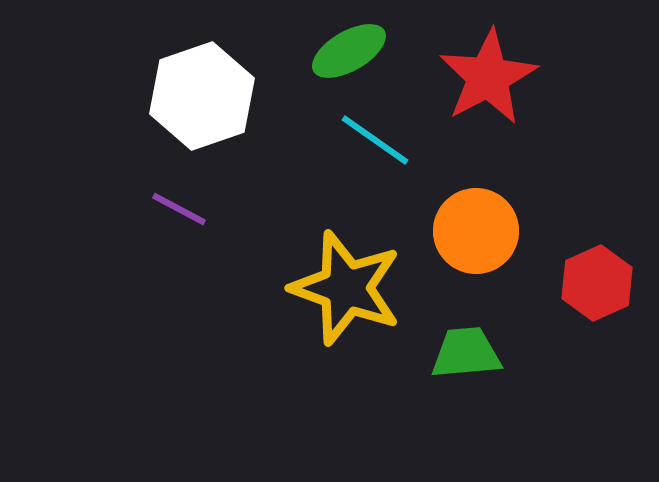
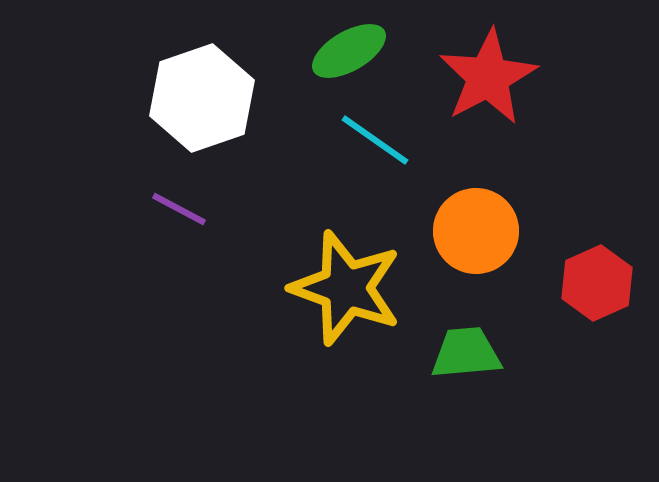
white hexagon: moved 2 px down
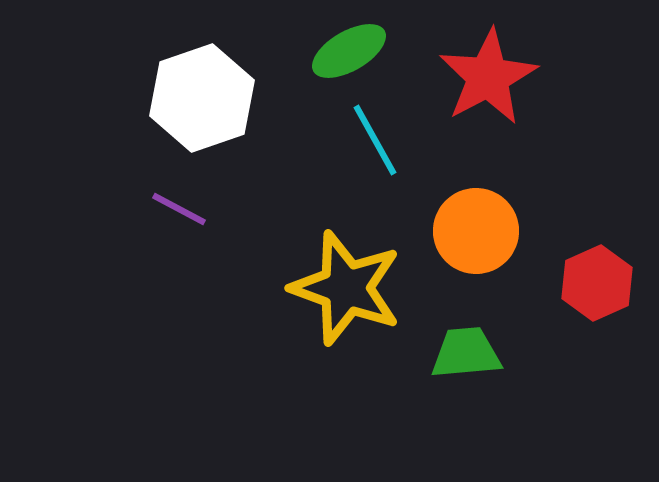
cyan line: rotated 26 degrees clockwise
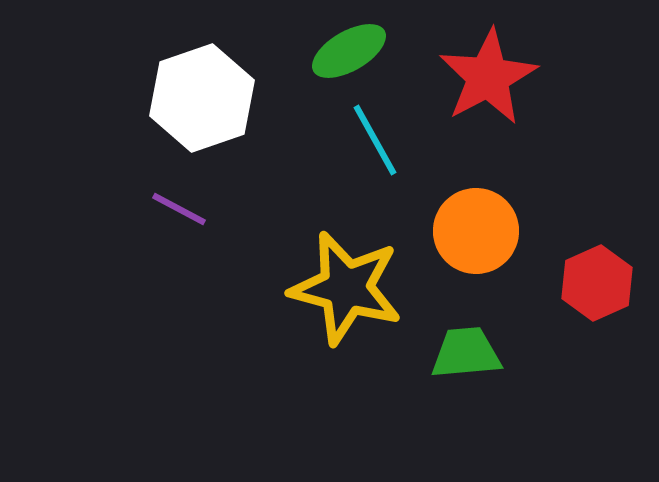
yellow star: rotated 5 degrees counterclockwise
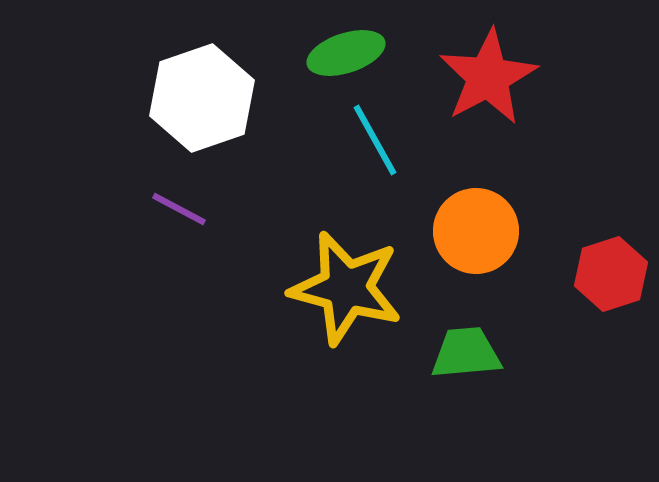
green ellipse: moved 3 px left, 2 px down; rotated 12 degrees clockwise
red hexagon: moved 14 px right, 9 px up; rotated 6 degrees clockwise
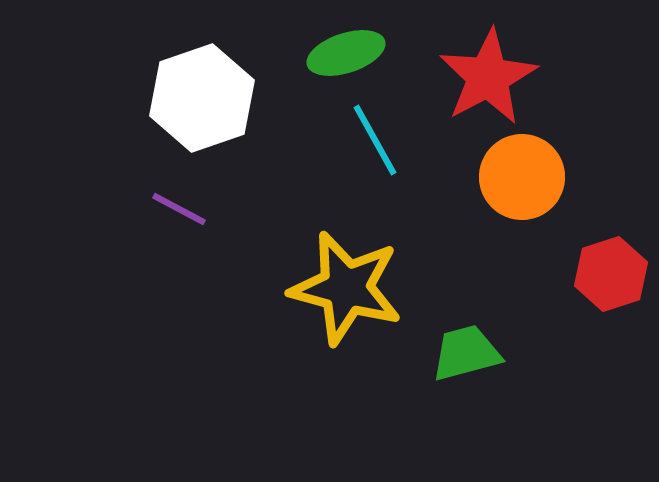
orange circle: moved 46 px right, 54 px up
green trapezoid: rotated 10 degrees counterclockwise
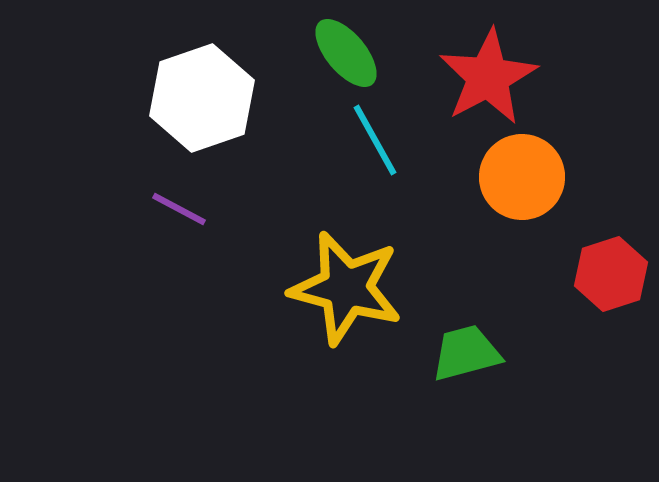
green ellipse: rotated 68 degrees clockwise
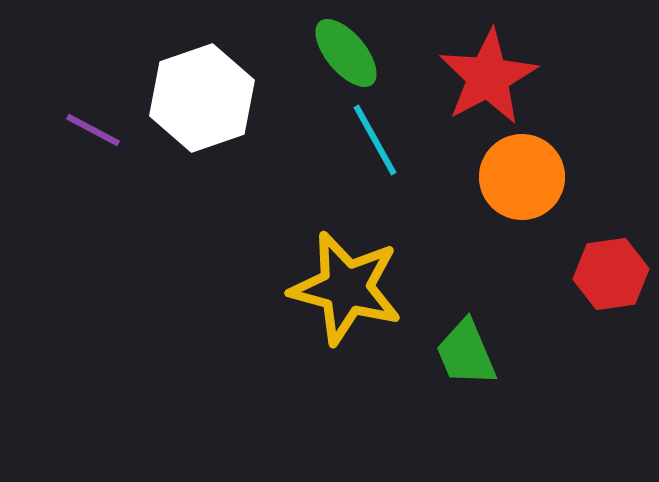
purple line: moved 86 px left, 79 px up
red hexagon: rotated 10 degrees clockwise
green trapezoid: rotated 98 degrees counterclockwise
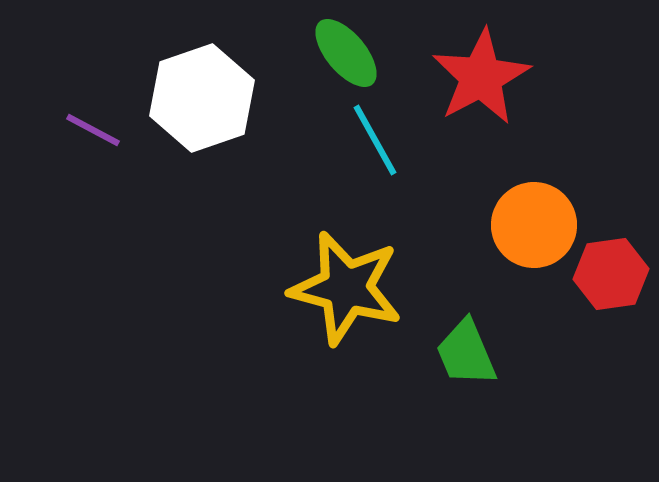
red star: moved 7 px left
orange circle: moved 12 px right, 48 px down
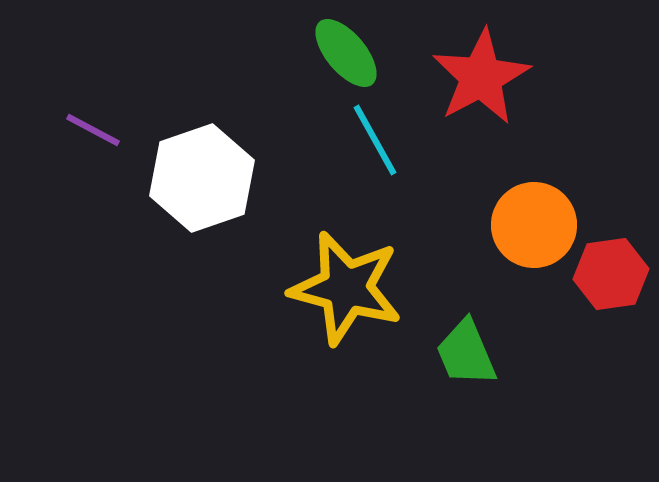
white hexagon: moved 80 px down
